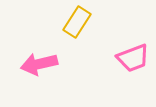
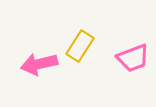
yellow rectangle: moved 3 px right, 24 px down
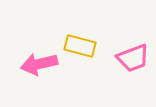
yellow rectangle: rotated 72 degrees clockwise
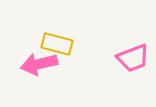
yellow rectangle: moved 23 px left, 2 px up
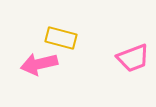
yellow rectangle: moved 4 px right, 6 px up
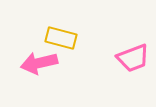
pink arrow: moved 1 px up
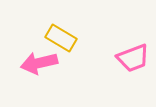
yellow rectangle: rotated 16 degrees clockwise
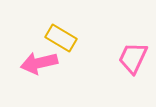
pink trapezoid: rotated 136 degrees clockwise
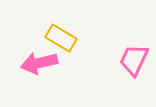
pink trapezoid: moved 1 px right, 2 px down
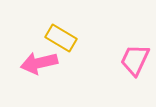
pink trapezoid: moved 1 px right
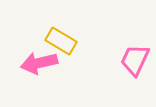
yellow rectangle: moved 3 px down
